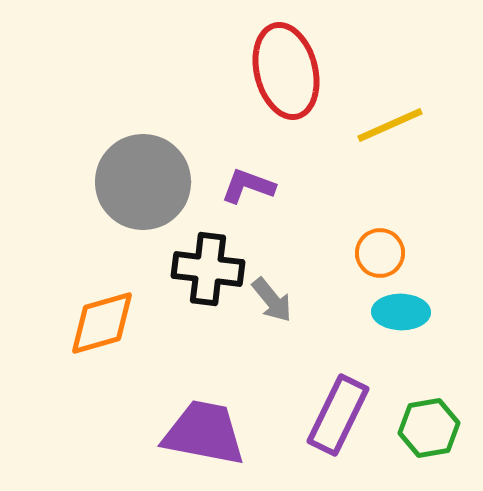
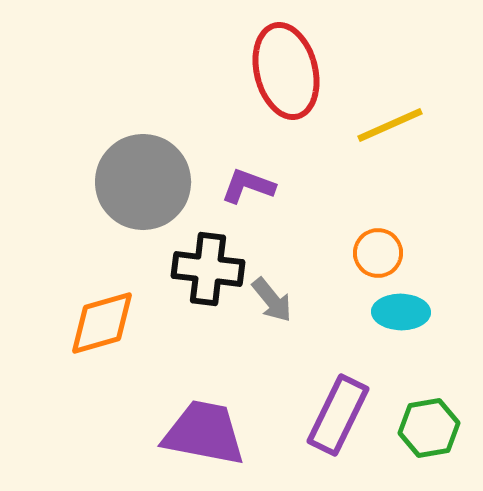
orange circle: moved 2 px left
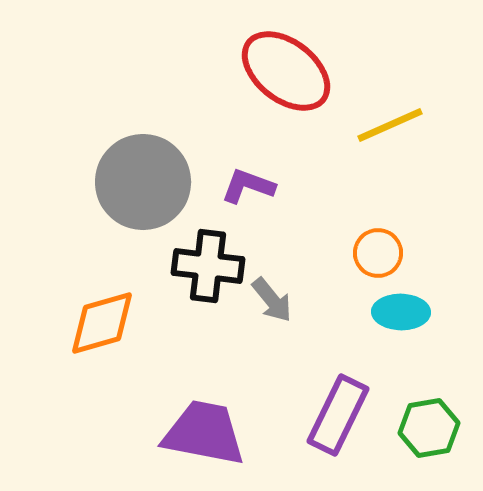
red ellipse: rotated 38 degrees counterclockwise
black cross: moved 3 px up
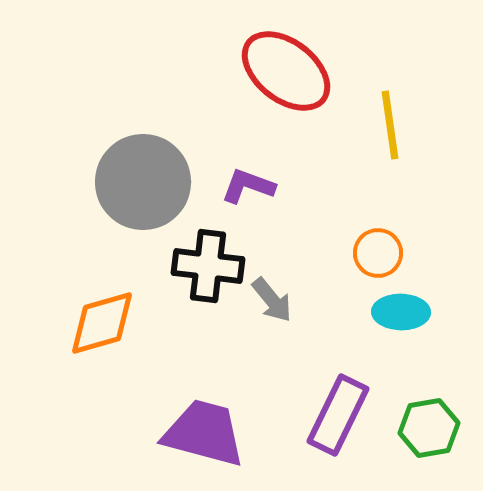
yellow line: rotated 74 degrees counterclockwise
purple trapezoid: rotated 4 degrees clockwise
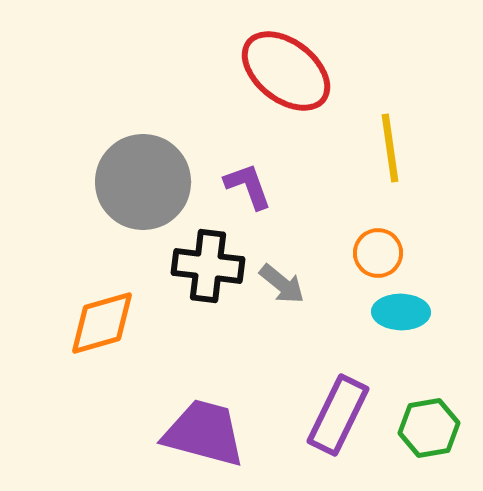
yellow line: moved 23 px down
purple L-shape: rotated 50 degrees clockwise
gray arrow: moved 10 px right, 16 px up; rotated 12 degrees counterclockwise
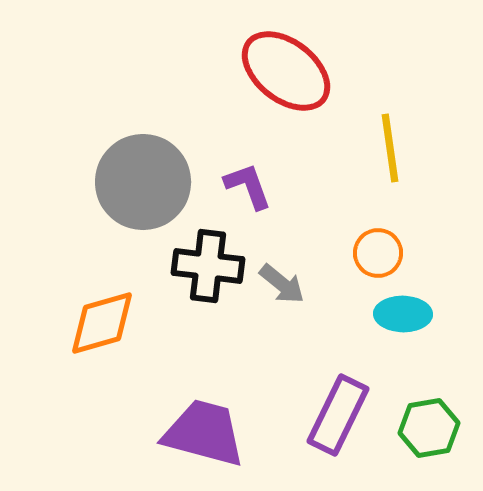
cyan ellipse: moved 2 px right, 2 px down
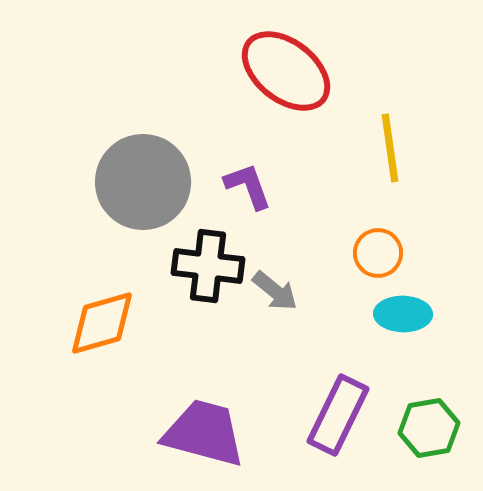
gray arrow: moved 7 px left, 7 px down
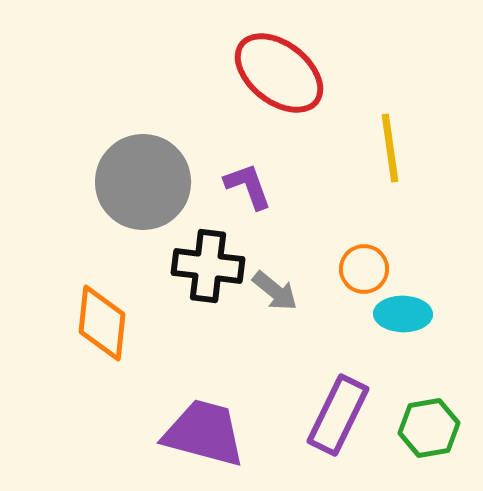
red ellipse: moved 7 px left, 2 px down
orange circle: moved 14 px left, 16 px down
orange diamond: rotated 68 degrees counterclockwise
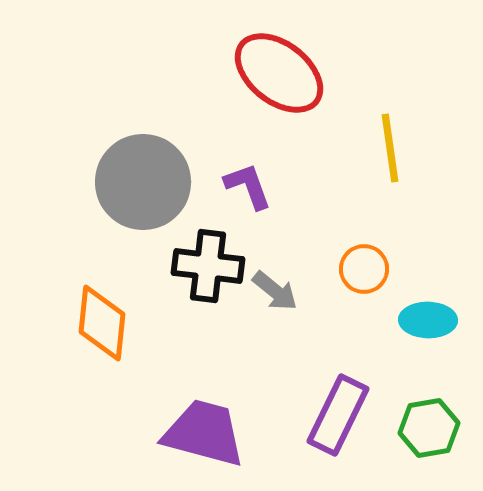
cyan ellipse: moved 25 px right, 6 px down
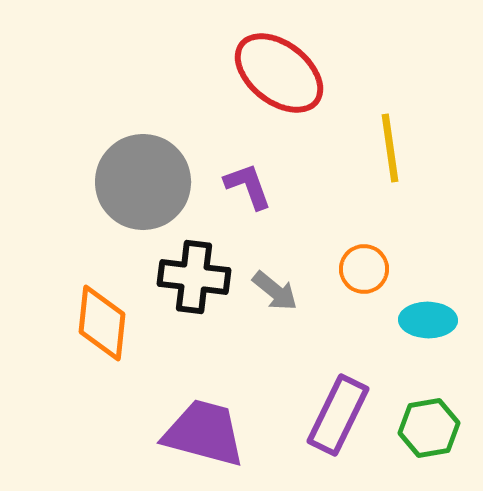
black cross: moved 14 px left, 11 px down
